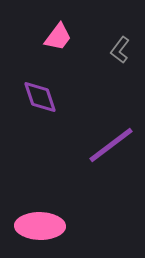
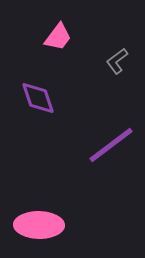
gray L-shape: moved 3 px left, 11 px down; rotated 16 degrees clockwise
purple diamond: moved 2 px left, 1 px down
pink ellipse: moved 1 px left, 1 px up
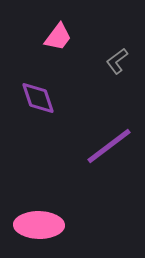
purple line: moved 2 px left, 1 px down
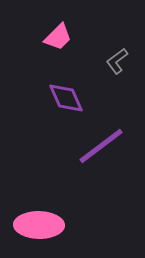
pink trapezoid: rotated 8 degrees clockwise
purple diamond: moved 28 px right; rotated 6 degrees counterclockwise
purple line: moved 8 px left
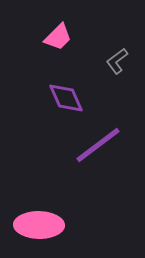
purple line: moved 3 px left, 1 px up
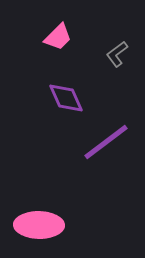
gray L-shape: moved 7 px up
purple line: moved 8 px right, 3 px up
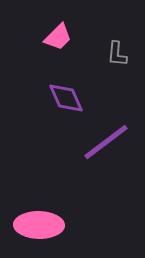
gray L-shape: rotated 48 degrees counterclockwise
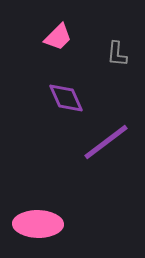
pink ellipse: moved 1 px left, 1 px up
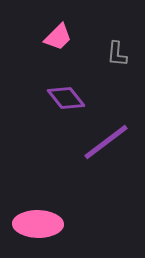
purple diamond: rotated 15 degrees counterclockwise
